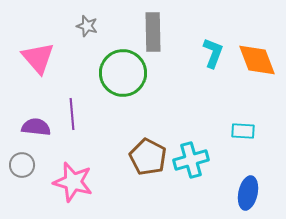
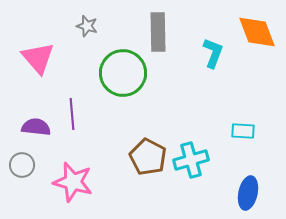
gray rectangle: moved 5 px right
orange diamond: moved 28 px up
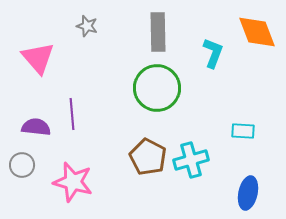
green circle: moved 34 px right, 15 px down
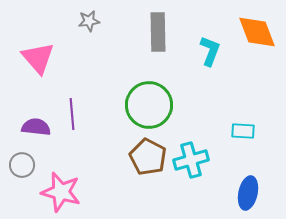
gray star: moved 2 px right, 5 px up; rotated 25 degrees counterclockwise
cyan L-shape: moved 3 px left, 2 px up
green circle: moved 8 px left, 17 px down
pink star: moved 12 px left, 10 px down
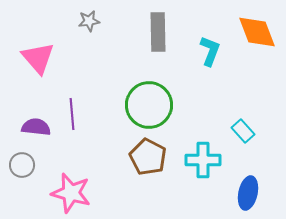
cyan rectangle: rotated 45 degrees clockwise
cyan cross: moved 12 px right; rotated 16 degrees clockwise
pink star: moved 10 px right, 1 px down
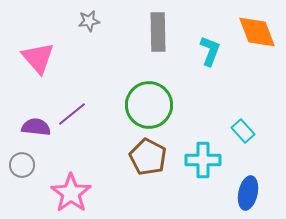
purple line: rotated 56 degrees clockwise
pink star: rotated 21 degrees clockwise
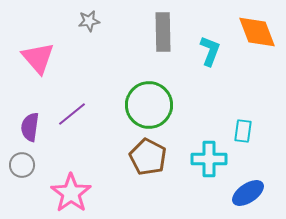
gray rectangle: moved 5 px right
purple semicircle: moved 6 px left; rotated 88 degrees counterclockwise
cyan rectangle: rotated 50 degrees clockwise
cyan cross: moved 6 px right, 1 px up
blue ellipse: rotated 44 degrees clockwise
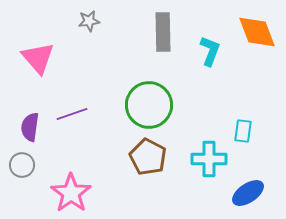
purple line: rotated 20 degrees clockwise
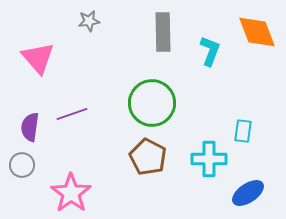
green circle: moved 3 px right, 2 px up
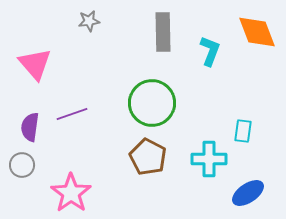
pink triangle: moved 3 px left, 6 px down
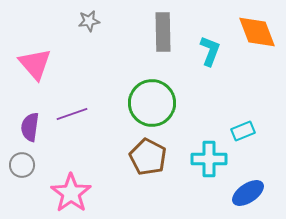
cyan rectangle: rotated 60 degrees clockwise
